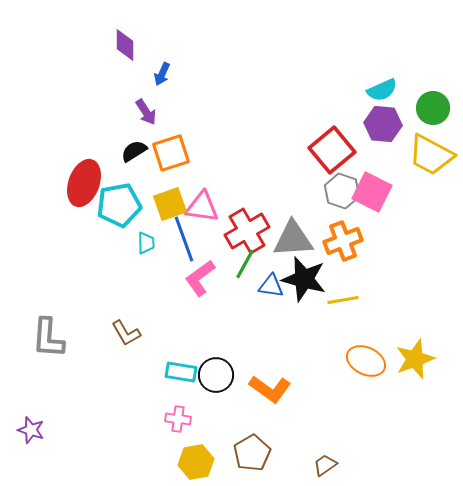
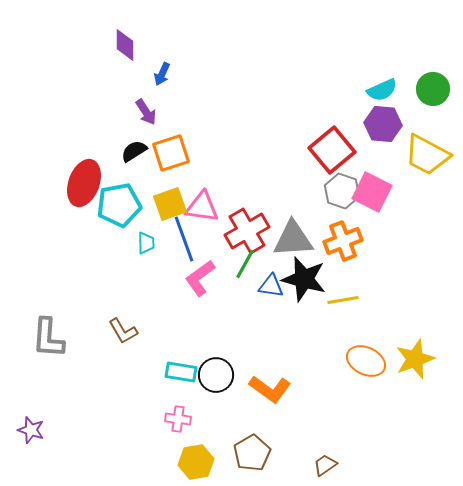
green circle: moved 19 px up
yellow trapezoid: moved 4 px left
brown L-shape: moved 3 px left, 2 px up
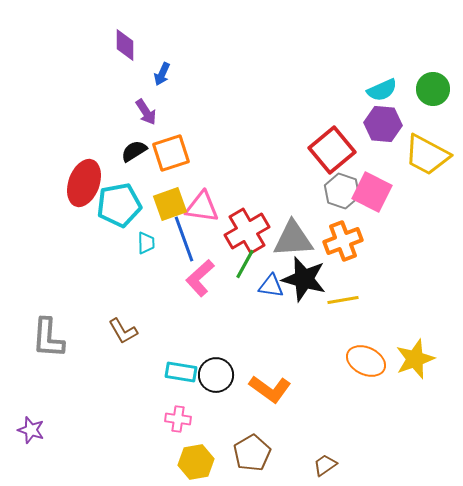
pink L-shape: rotated 6 degrees counterclockwise
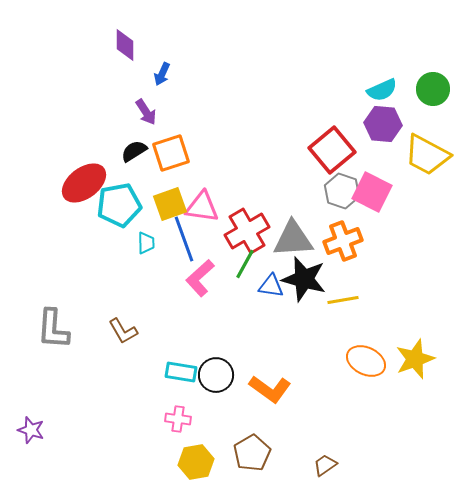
red ellipse: rotated 33 degrees clockwise
gray L-shape: moved 5 px right, 9 px up
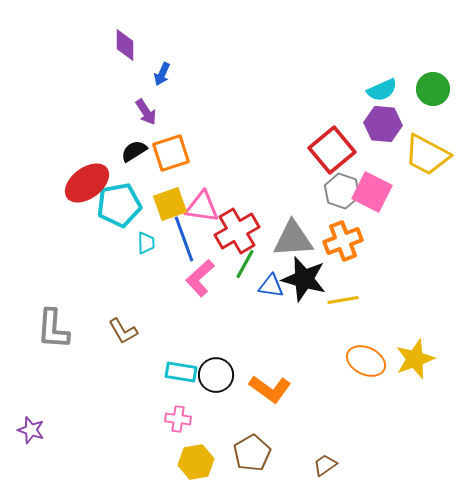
red ellipse: moved 3 px right
red cross: moved 10 px left
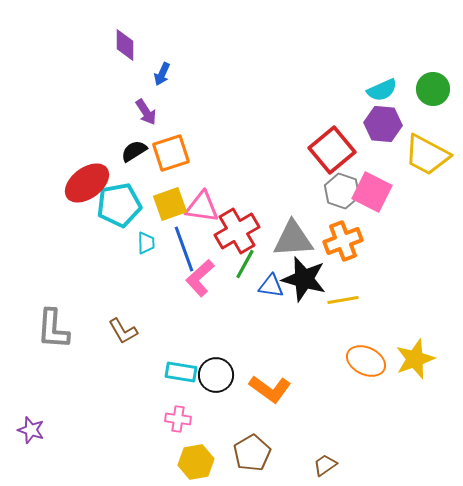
blue line: moved 10 px down
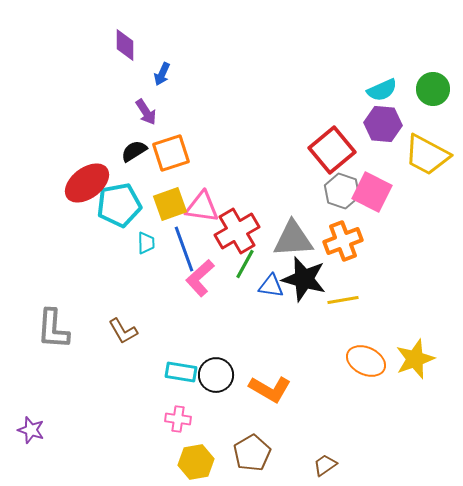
orange L-shape: rotated 6 degrees counterclockwise
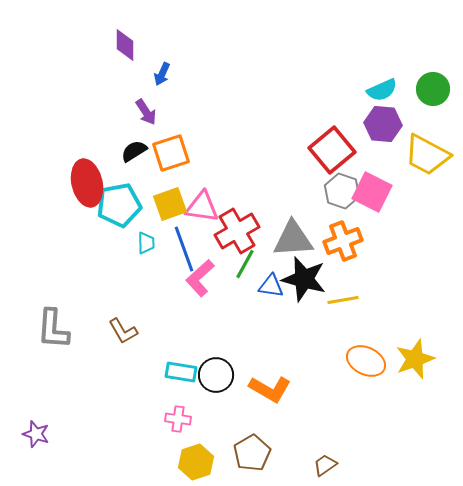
red ellipse: rotated 66 degrees counterclockwise
purple star: moved 5 px right, 4 px down
yellow hexagon: rotated 8 degrees counterclockwise
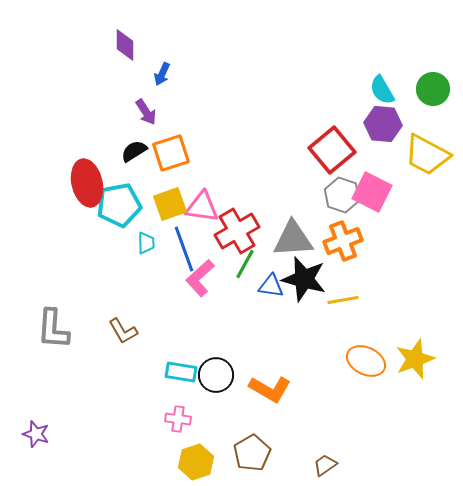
cyan semicircle: rotated 84 degrees clockwise
gray hexagon: moved 4 px down
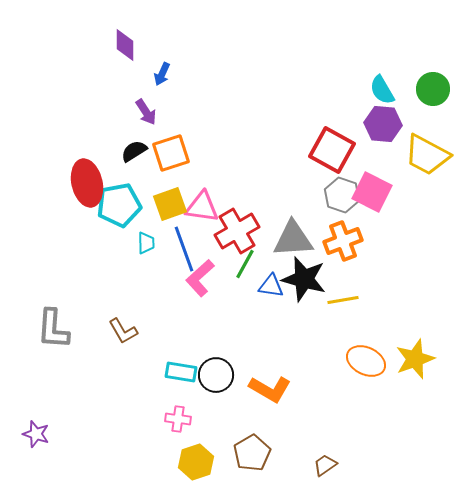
red square: rotated 21 degrees counterclockwise
